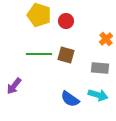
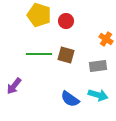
orange cross: rotated 16 degrees counterclockwise
gray rectangle: moved 2 px left, 2 px up; rotated 12 degrees counterclockwise
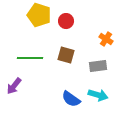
green line: moved 9 px left, 4 px down
blue semicircle: moved 1 px right
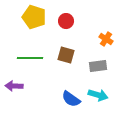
yellow pentagon: moved 5 px left, 2 px down
purple arrow: rotated 54 degrees clockwise
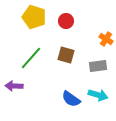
green line: moved 1 px right; rotated 50 degrees counterclockwise
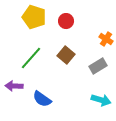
brown square: rotated 24 degrees clockwise
gray rectangle: rotated 24 degrees counterclockwise
cyan arrow: moved 3 px right, 5 px down
blue semicircle: moved 29 px left
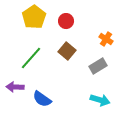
yellow pentagon: rotated 20 degrees clockwise
brown square: moved 1 px right, 4 px up
purple arrow: moved 1 px right, 1 px down
cyan arrow: moved 1 px left
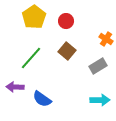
cyan arrow: rotated 18 degrees counterclockwise
